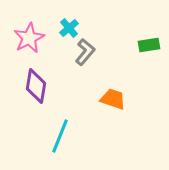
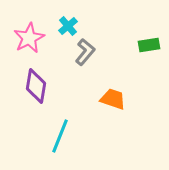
cyan cross: moved 1 px left, 2 px up
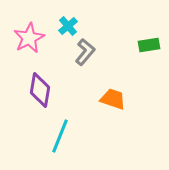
purple diamond: moved 4 px right, 4 px down
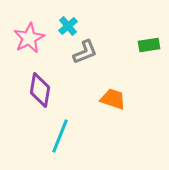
gray L-shape: rotated 28 degrees clockwise
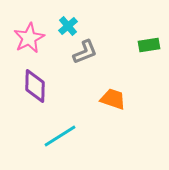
purple diamond: moved 5 px left, 4 px up; rotated 8 degrees counterclockwise
cyan line: rotated 36 degrees clockwise
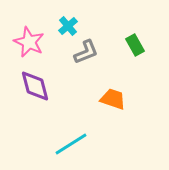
pink star: moved 4 px down; rotated 20 degrees counterclockwise
green rectangle: moved 14 px left; rotated 70 degrees clockwise
gray L-shape: moved 1 px right
purple diamond: rotated 16 degrees counterclockwise
cyan line: moved 11 px right, 8 px down
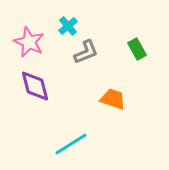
green rectangle: moved 2 px right, 4 px down
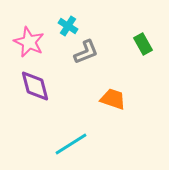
cyan cross: rotated 18 degrees counterclockwise
green rectangle: moved 6 px right, 5 px up
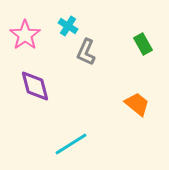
pink star: moved 4 px left, 7 px up; rotated 12 degrees clockwise
gray L-shape: rotated 136 degrees clockwise
orange trapezoid: moved 24 px right, 5 px down; rotated 20 degrees clockwise
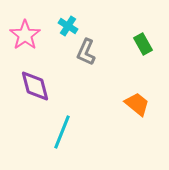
cyan line: moved 9 px left, 12 px up; rotated 36 degrees counterclockwise
